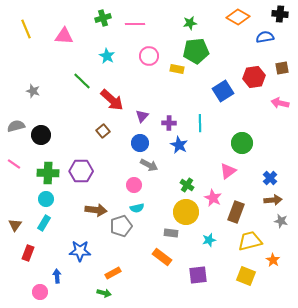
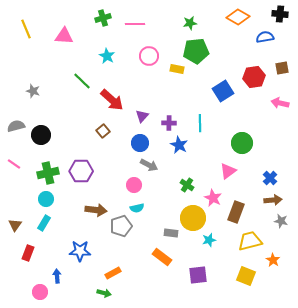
green cross at (48, 173): rotated 15 degrees counterclockwise
yellow circle at (186, 212): moved 7 px right, 6 px down
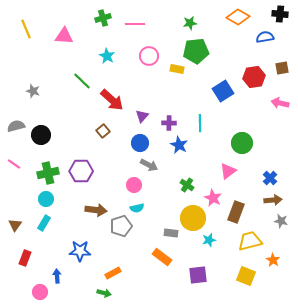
red rectangle at (28, 253): moved 3 px left, 5 px down
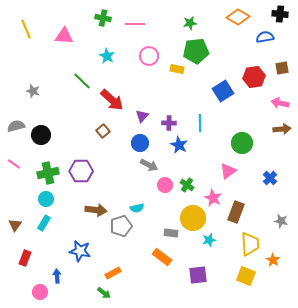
green cross at (103, 18): rotated 28 degrees clockwise
pink circle at (134, 185): moved 31 px right
brown arrow at (273, 200): moved 9 px right, 71 px up
yellow trapezoid at (250, 241): moved 3 px down; rotated 100 degrees clockwise
blue star at (80, 251): rotated 10 degrees clockwise
green arrow at (104, 293): rotated 24 degrees clockwise
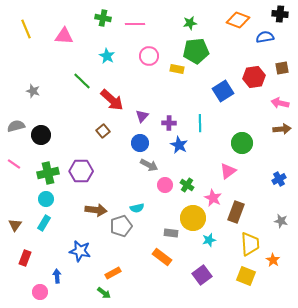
orange diamond at (238, 17): moved 3 px down; rotated 10 degrees counterclockwise
blue cross at (270, 178): moved 9 px right, 1 px down; rotated 16 degrees clockwise
purple square at (198, 275): moved 4 px right; rotated 30 degrees counterclockwise
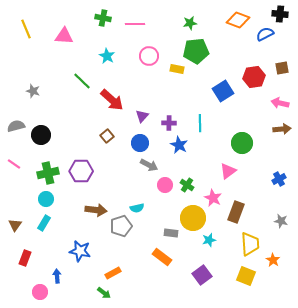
blue semicircle at (265, 37): moved 3 px up; rotated 18 degrees counterclockwise
brown square at (103, 131): moved 4 px right, 5 px down
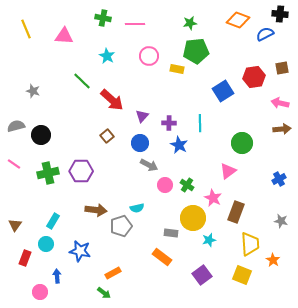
cyan circle at (46, 199): moved 45 px down
cyan rectangle at (44, 223): moved 9 px right, 2 px up
yellow square at (246, 276): moved 4 px left, 1 px up
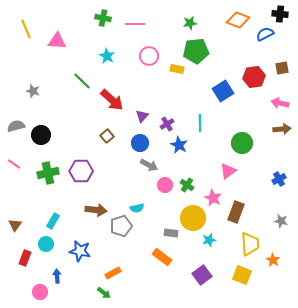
pink triangle at (64, 36): moved 7 px left, 5 px down
purple cross at (169, 123): moved 2 px left, 1 px down; rotated 32 degrees counterclockwise
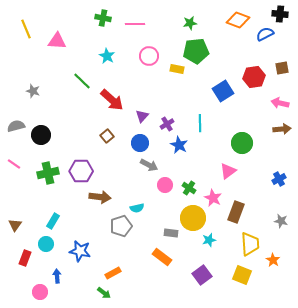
green cross at (187, 185): moved 2 px right, 3 px down
brown arrow at (96, 210): moved 4 px right, 13 px up
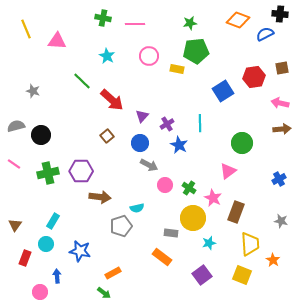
cyan star at (209, 240): moved 3 px down
